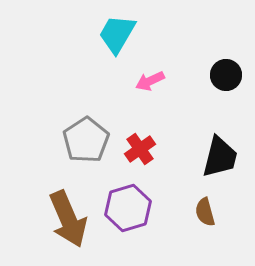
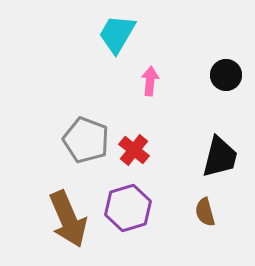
pink arrow: rotated 120 degrees clockwise
gray pentagon: rotated 18 degrees counterclockwise
red cross: moved 6 px left, 1 px down; rotated 16 degrees counterclockwise
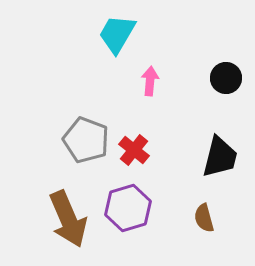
black circle: moved 3 px down
brown semicircle: moved 1 px left, 6 px down
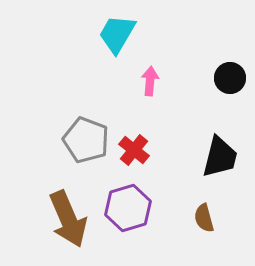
black circle: moved 4 px right
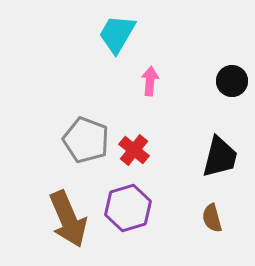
black circle: moved 2 px right, 3 px down
brown semicircle: moved 8 px right
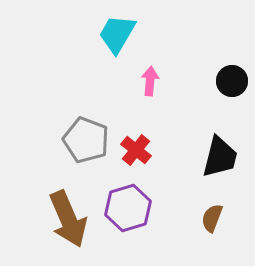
red cross: moved 2 px right
brown semicircle: rotated 36 degrees clockwise
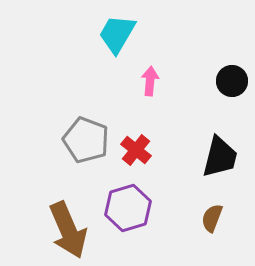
brown arrow: moved 11 px down
